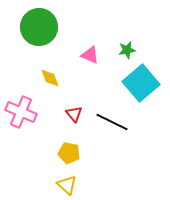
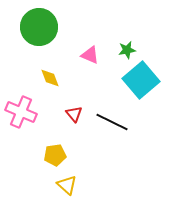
cyan square: moved 3 px up
yellow pentagon: moved 14 px left, 2 px down; rotated 20 degrees counterclockwise
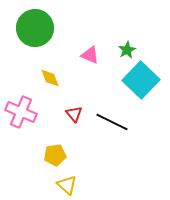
green circle: moved 4 px left, 1 px down
green star: rotated 18 degrees counterclockwise
cyan square: rotated 6 degrees counterclockwise
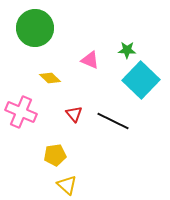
green star: rotated 30 degrees clockwise
pink triangle: moved 5 px down
yellow diamond: rotated 25 degrees counterclockwise
black line: moved 1 px right, 1 px up
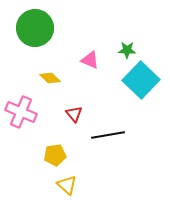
black line: moved 5 px left, 14 px down; rotated 36 degrees counterclockwise
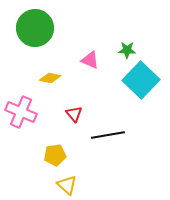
yellow diamond: rotated 30 degrees counterclockwise
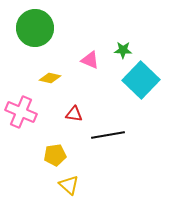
green star: moved 4 px left
red triangle: rotated 42 degrees counterclockwise
yellow triangle: moved 2 px right
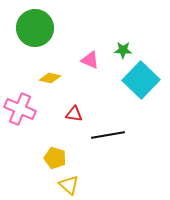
pink cross: moved 1 px left, 3 px up
yellow pentagon: moved 3 px down; rotated 25 degrees clockwise
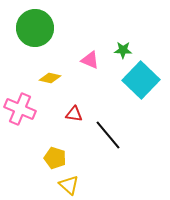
black line: rotated 60 degrees clockwise
